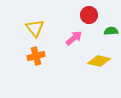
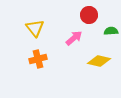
orange cross: moved 2 px right, 3 px down
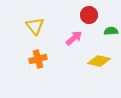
yellow triangle: moved 2 px up
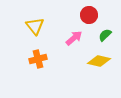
green semicircle: moved 6 px left, 4 px down; rotated 40 degrees counterclockwise
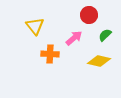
orange cross: moved 12 px right, 5 px up; rotated 18 degrees clockwise
